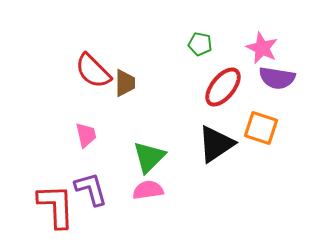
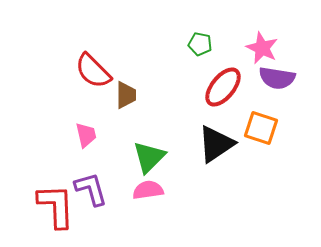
brown trapezoid: moved 1 px right, 12 px down
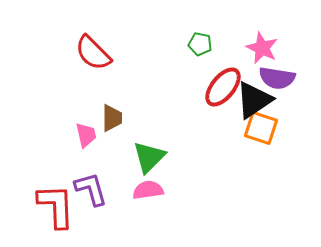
red semicircle: moved 18 px up
brown trapezoid: moved 14 px left, 23 px down
black triangle: moved 38 px right, 44 px up
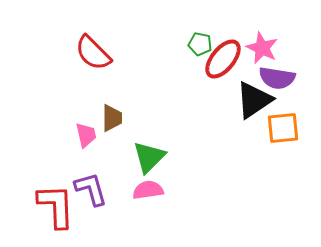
red ellipse: moved 28 px up
orange square: moved 22 px right; rotated 24 degrees counterclockwise
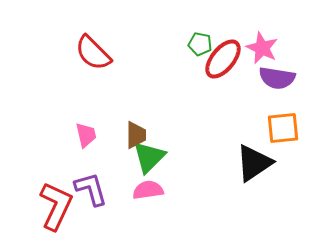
black triangle: moved 63 px down
brown trapezoid: moved 24 px right, 17 px down
red L-shape: rotated 27 degrees clockwise
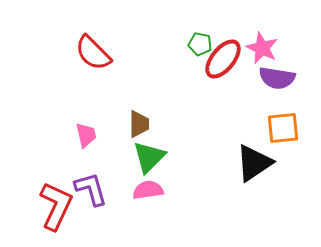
brown trapezoid: moved 3 px right, 11 px up
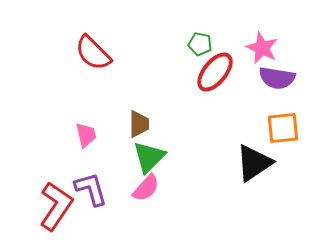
red ellipse: moved 8 px left, 13 px down
pink semicircle: moved 2 px left, 2 px up; rotated 140 degrees clockwise
red L-shape: rotated 9 degrees clockwise
